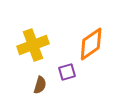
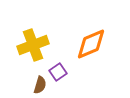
orange diamond: rotated 12 degrees clockwise
purple square: moved 9 px left; rotated 18 degrees counterclockwise
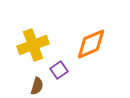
purple square: moved 1 px right, 2 px up
brown semicircle: moved 3 px left, 1 px down
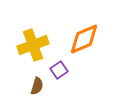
orange diamond: moved 7 px left, 5 px up
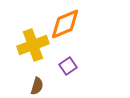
orange diamond: moved 19 px left, 15 px up
purple square: moved 9 px right, 4 px up
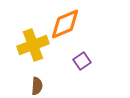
purple square: moved 14 px right, 5 px up
brown semicircle: rotated 12 degrees counterclockwise
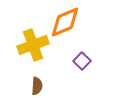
orange diamond: moved 2 px up
purple square: rotated 12 degrees counterclockwise
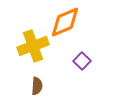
yellow cross: moved 1 px down
